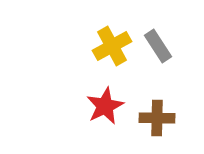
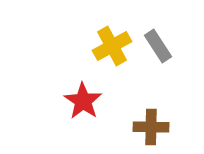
red star: moved 22 px left, 5 px up; rotated 12 degrees counterclockwise
brown cross: moved 6 px left, 9 px down
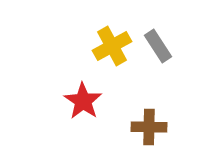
brown cross: moved 2 px left
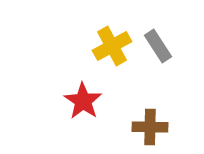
brown cross: moved 1 px right
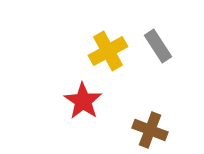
yellow cross: moved 4 px left, 5 px down
brown cross: moved 3 px down; rotated 20 degrees clockwise
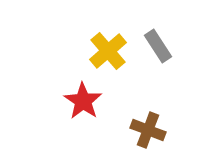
yellow cross: rotated 12 degrees counterclockwise
brown cross: moved 2 px left
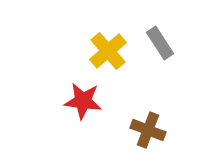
gray rectangle: moved 2 px right, 3 px up
red star: rotated 27 degrees counterclockwise
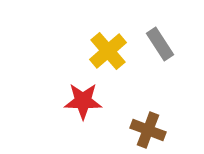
gray rectangle: moved 1 px down
red star: rotated 6 degrees counterclockwise
